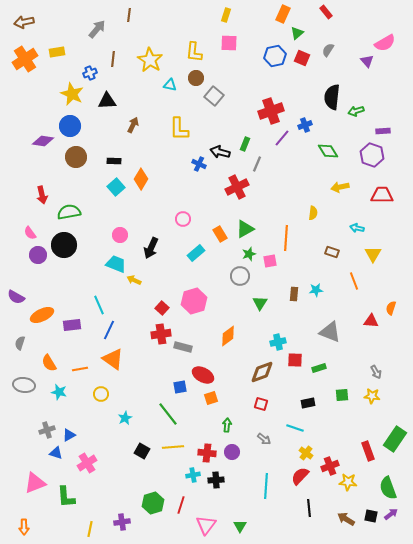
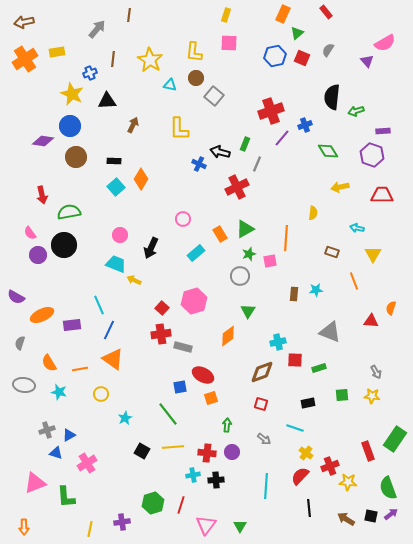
green triangle at (260, 303): moved 12 px left, 8 px down
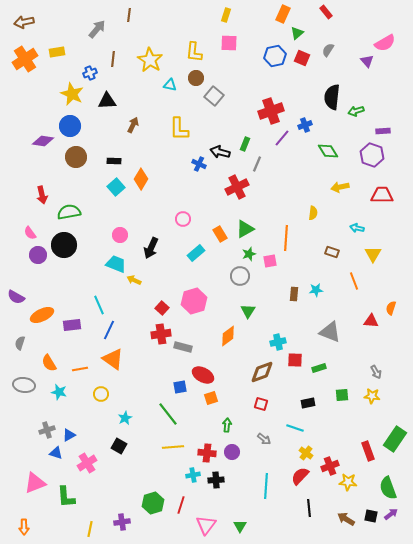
black square at (142, 451): moved 23 px left, 5 px up
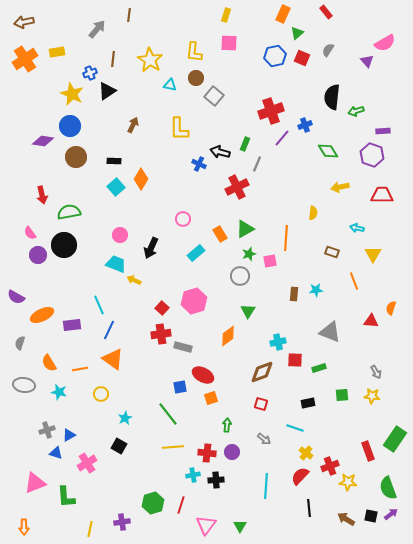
black triangle at (107, 101): moved 10 px up; rotated 30 degrees counterclockwise
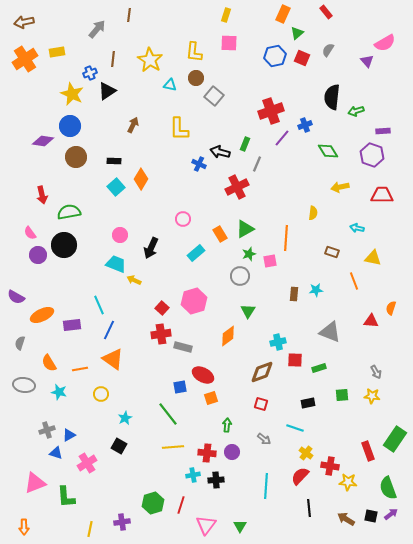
yellow triangle at (373, 254): moved 4 px down; rotated 48 degrees counterclockwise
red cross at (330, 466): rotated 30 degrees clockwise
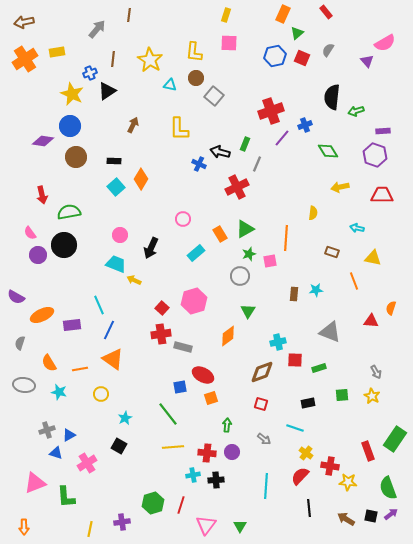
purple hexagon at (372, 155): moved 3 px right
yellow star at (372, 396): rotated 21 degrees clockwise
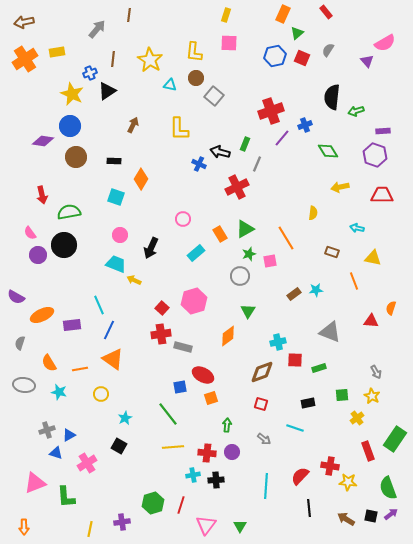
cyan square at (116, 187): moved 10 px down; rotated 30 degrees counterclockwise
orange line at (286, 238): rotated 35 degrees counterclockwise
brown rectangle at (294, 294): rotated 48 degrees clockwise
yellow cross at (306, 453): moved 51 px right, 35 px up; rotated 16 degrees clockwise
